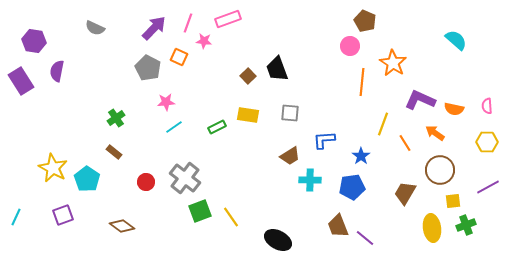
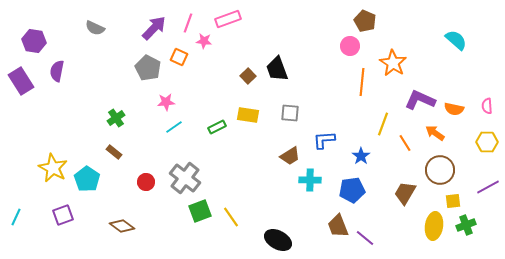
blue pentagon at (352, 187): moved 3 px down
yellow ellipse at (432, 228): moved 2 px right, 2 px up; rotated 16 degrees clockwise
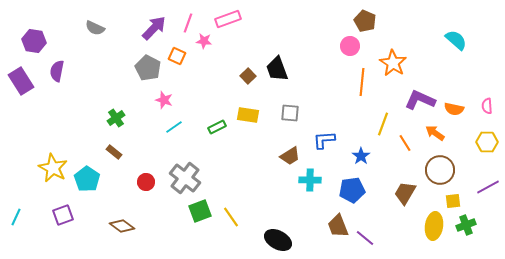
orange square at (179, 57): moved 2 px left, 1 px up
pink star at (166, 102): moved 2 px left, 2 px up; rotated 24 degrees clockwise
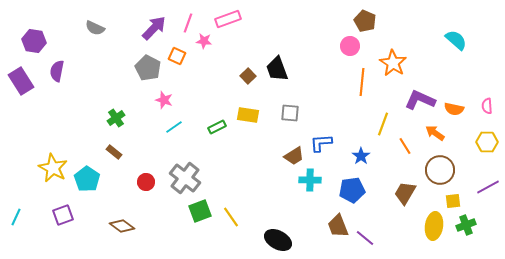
blue L-shape at (324, 140): moved 3 px left, 3 px down
orange line at (405, 143): moved 3 px down
brown trapezoid at (290, 156): moved 4 px right
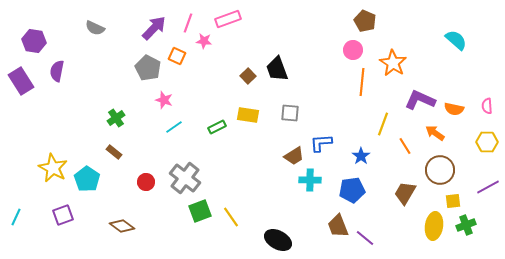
pink circle at (350, 46): moved 3 px right, 4 px down
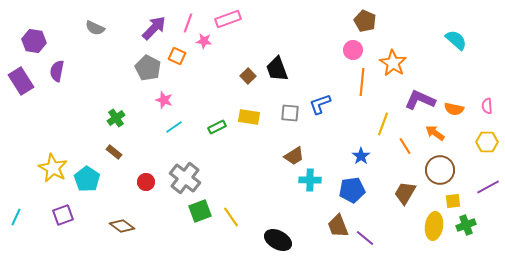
yellow rectangle at (248, 115): moved 1 px right, 2 px down
blue L-shape at (321, 143): moved 1 px left, 39 px up; rotated 15 degrees counterclockwise
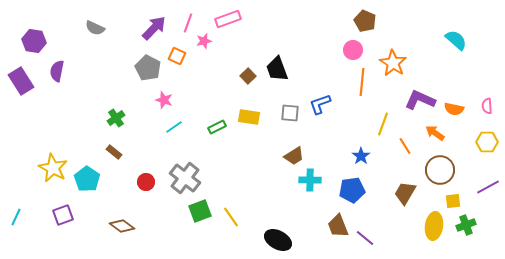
pink star at (204, 41): rotated 21 degrees counterclockwise
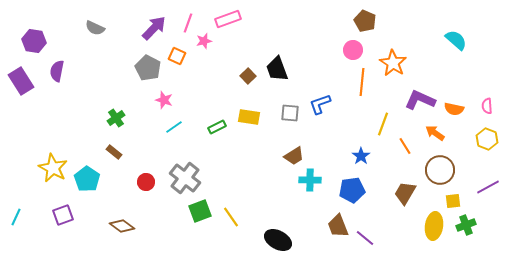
yellow hexagon at (487, 142): moved 3 px up; rotated 20 degrees clockwise
